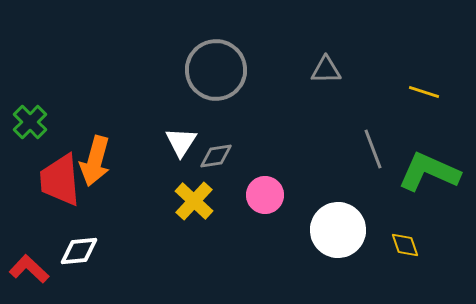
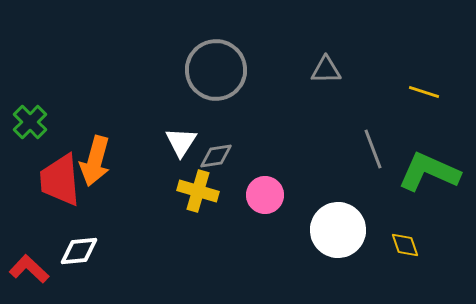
yellow cross: moved 4 px right, 10 px up; rotated 27 degrees counterclockwise
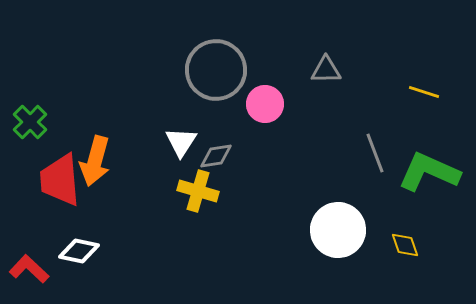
gray line: moved 2 px right, 4 px down
pink circle: moved 91 px up
white diamond: rotated 18 degrees clockwise
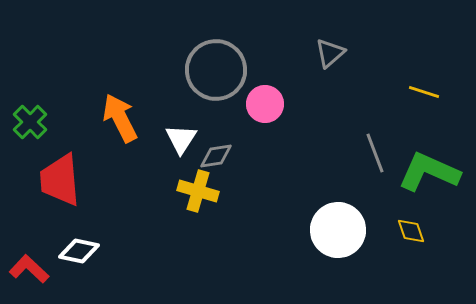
gray triangle: moved 4 px right, 17 px up; rotated 40 degrees counterclockwise
white triangle: moved 3 px up
orange arrow: moved 25 px right, 43 px up; rotated 138 degrees clockwise
yellow diamond: moved 6 px right, 14 px up
